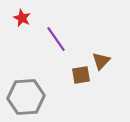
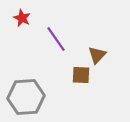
brown triangle: moved 4 px left, 6 px up
brown square: rotated 12 degrees clockwise
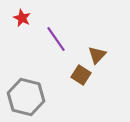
brown square: rotated 30 degrees clockwise
gray hexagon: rotated 18 degrees clockwise
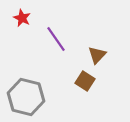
brown square: moved 4 px right, 6 px down
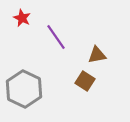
purple line: moved 2 px up
brown triangle: rotated 36 degrees clockwise
gray hexagon: moved 2 px left, 8 px up; rotated 12 degrees clockwise
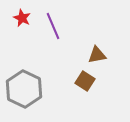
purple line: moved 3 px left, 11 px up; rotated 12 degrees clockwise
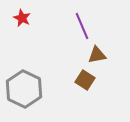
purple line: moved 29 px right
brown square: moved 1 px up
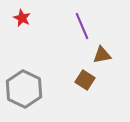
brown triangle: moved 5 px right
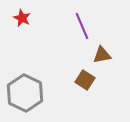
gray hexagon: moved 1 px right, 4 px down
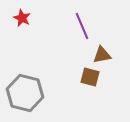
brown square: moved 5 px right, 3 px up; rotated 18 degrees counterclockwise
gray hexagon: rotated 12 degrees counterclockwise
